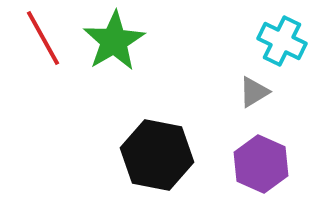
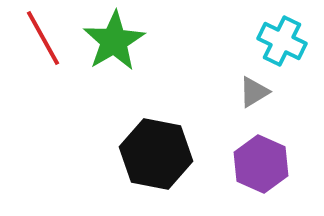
black hexagon: moved 1 px left, 1 px up
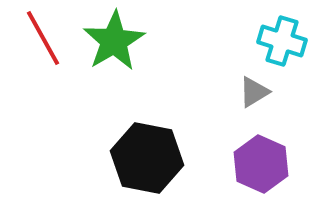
cyan cross: rotated 9 degrees counterclockwise
black hexagon: moved 9 px left, 4 px down
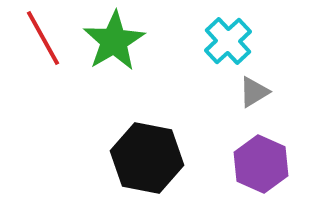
cyan cross: moved 54 px left; rotated 30 degrees clockwise
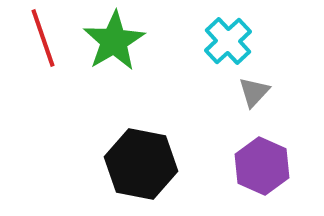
red line: rotated 10 degrees clockwise
gray triangle: rotated 16 degrees counterclockwise
black hexagon: moved 6 px left, 6 px down
purple hexagon: moved 1 px right, 2 px down
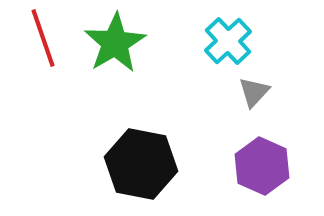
green star: moved 1 px right, 2 px down
